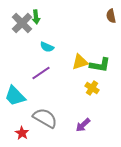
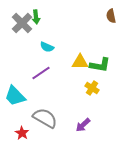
yellow triangle: rotated 18 degrees clockwise
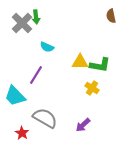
purple line: moved 5 px left, 2 px down; rotated 24 degrees counterclockwise
